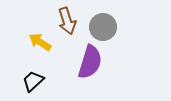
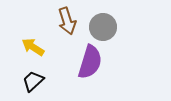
yellow arrow: moved 7 px left, 5 px down
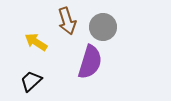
yellow arrow: moved 3 px right, 5 px up
black trapezoid: moved 2 px left
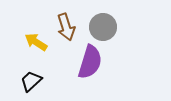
brown arrow: moved 1 px left, 6 px down
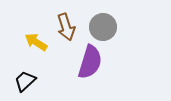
black trapezoid: moved 6 px left
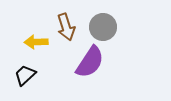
yellow arrow: rotated 35 degrees counterclockwise
purple semicircle: rotated 16 degrees clockwise
black trapezoid: moved 6 px up
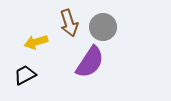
brown arrow: moved 3 px right, 4 px up
yellow arrow: rotated 15 degrees counterclockwise
black trapezoid: rotated 15 degrees clockwise
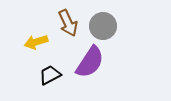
brown arrow: moved 1 px left; rotated 8 degrees counterclockwise
gray circle: moved 1 px up
black trapezoid: moved 25 px right
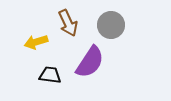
gray circle: moved 8 px right, 1 px up
black trapezoid: rotated 35 degrees clockwise
